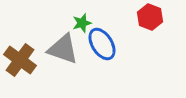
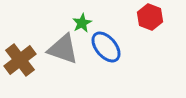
green star: rotated 12 degrees counterclockwise
blue ellipse: moved 4 px right, 3 px down; rotated 8 degrees counterclockwise
brown cross: rotated 16 degrees clockwise
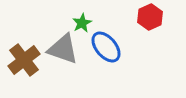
red hexagon: rotated 15 degrees clockwise
brown cross: moved 4 px right
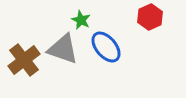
green star: moved 1 px left, 3 px up; rotated 18 degrees counterclockwise
